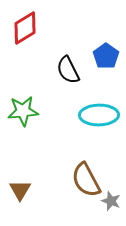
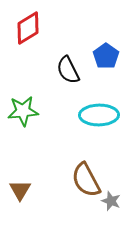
red diamond: moved 3 px right
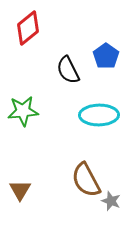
red diamond: rotated 8 degrees counterclockwise
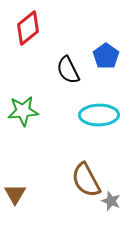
brown triangle: moved 5 px left, 4 px down
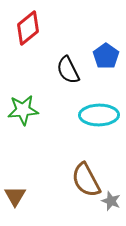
green star: moved 1 px up
brown triangle: moved 2 px down
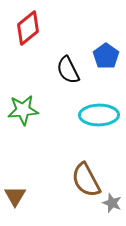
gray star: moved 1 px right, 2 px down
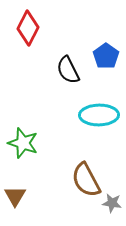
red diamond: rotated 24 degrees counterclockwise
green star: moved 33 px down; rotated 24 degrees clockwise
gray star: rotated 12 degrees counterclockwise
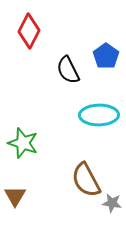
red diamond: moved 1 px right, 3 px down
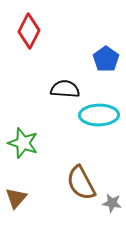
blue pentagon: moved 3 px down
black semicircle: moved 3 px left, 19 px down; rotated 120 degrees clockwise
brown semicircle: moved 5 px left, 3 px down
brown triangle: moved 1 px right, 2 px down; rotated 10 degrees clockwise
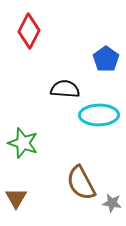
brown triangle: rotated 10 degrees counterclockwise
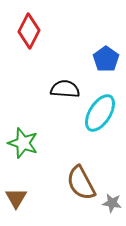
cyan ellipse: moved 1 px right, 2 px up; rotated 57 degrees counterclockwise
